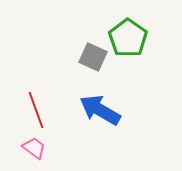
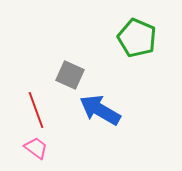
green pentagon: moved 9 px right; rotated 12 degrees counterclockwise
gray square: moved 23 px left, 18 px down
pink trapezoid: moved 2 px right
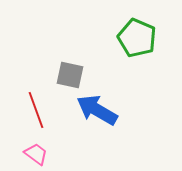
gray square: rotated 12 degrees counterclockwise
blue arrow: moved 3 px left
pink trapezoid: moved 6 px down
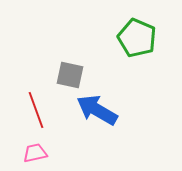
pink trapezoid: moved 1 px left, 1 px up; rotated 50 degrees counterclockwise
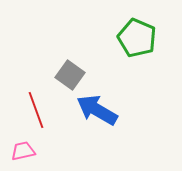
gray square: rotated 24 degrees clockwise
pink trapezoid: moved 12 px left, 2 px up
